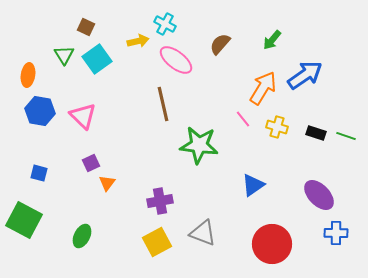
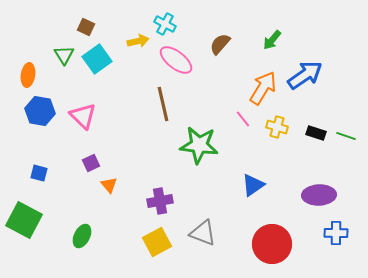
orange triangle: moved 2 px right, 2 px down; rotated 18 degrees counterclockwise
purple ellipse: rotated 48 degrees counterclockwise
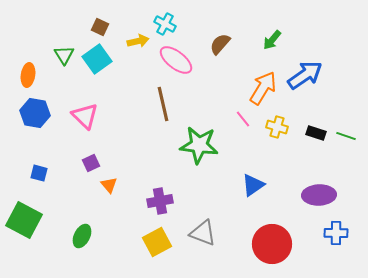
brown square: moved 14 px right
blue hexagon: moved 5 px left, 2 px down
pink triangle: moved 2 px right
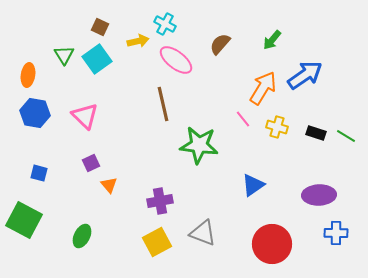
green line: rotated 12 degrees clockwise
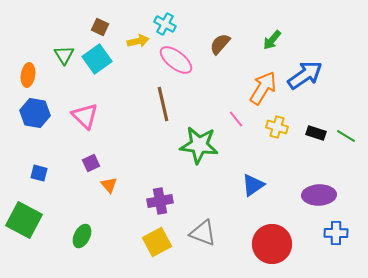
pink line: moved 7 px left
